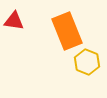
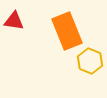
yellow hexagon: moved 3 px right, 1 px up
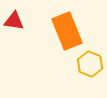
yellow hexagon: moved 3 px down
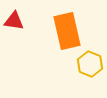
orange rectangle: rotated 9 degrees clockwise
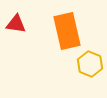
red triangle: moved 2 px right, 3 px down
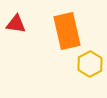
yellow hexagon: rotated 10 degrees clockwise
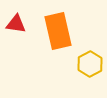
orange rectangle: moved 9 px left
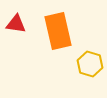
yellow hexagon: rotated 15 degrees counterclockwise
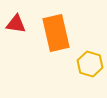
orange rectangle: moved 2 px left, 2 px down
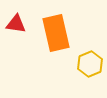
yellow hexagon: rotated 20 degrees clockwise
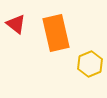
red triangle: rotated 30 degrees clockwise
